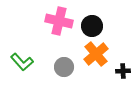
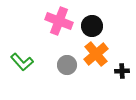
pink cross: rotated 8 degrees clockwise
gray circle: moved 3 px right, 2 px up
black cross: moved 1 px left
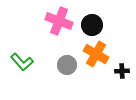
black circle: moved 1 px up
orange cross: rotated 20 degrees counterclockwise
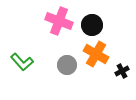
black cross: rotated 24 degrees counterclockwise
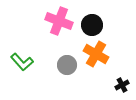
black cross: moved 14 px down
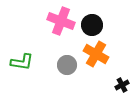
pink cross: moved 2 px right
green L-shape: rotated 40 degrees counterclockwise
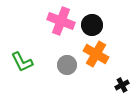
green L-shape: rotated 55 degrees clockwise
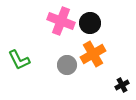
black circle: moved 2 px left, 2 px up
orange cross: moved 3 px left; rotated 30 degrees clockwise
green L-shape: moved 3 px left, 2 px up
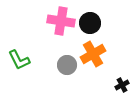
pink cross: rotated 12 degrees counterclockwise
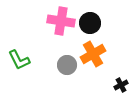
black cross: moved 1 px left
